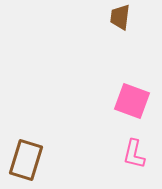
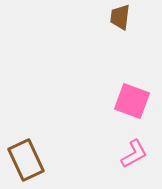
pink L-shape: rotated 132 degrees counterclockwise
brown rectangle: rotated 42 degrees counterclockwise
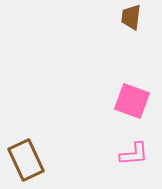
brown trapezoid: moved 11 px right
pink L-shape: rotated 24 degrees clockwise
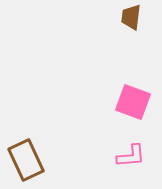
pink square: moved 1 px right, 1 px down
pink L-shape: moved 3 px left, 2 px down
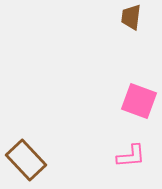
pink square: moved 6 px right, 1 px up
brown rectangle: rotated 18 degrees counterclockwise
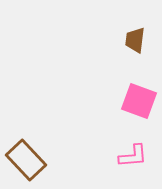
brown trapezoid: moved 4 px right, 23 px down
pink L-shape: moved 2 px right
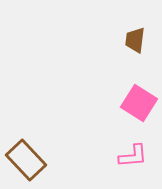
pink square: moved 2 px down; rotated 12 degrees clockwise
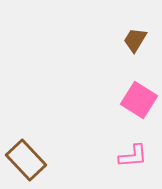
brown trapezoid: rotated 24 degrees clockwise
pink square: moved 3 px up
